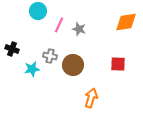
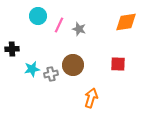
cyan circle: moved 5 px down
black cross: rotated 24 degrees counterclockwise
gray cross: moved 1 px right, 18 px down; rotated 24 degrees counterclockwise
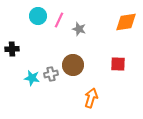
pink line: moved 5 px up
cyan star: moved 9 px down; rotated 21 degrees clockwise
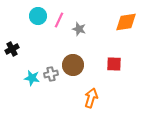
black cross: rotated 24 degrees counterclockwise
red square: moved 4 px left
